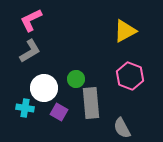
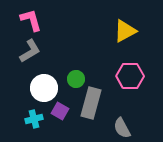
pink L-shape: rotated 100 degrees clockwise
pink hexagon: rotated 20 degrees counterclockwise
gray rectangle: rotated 20 degrees clockwise
cyan cross: moved 9 px right, 11 px down; rotated 24 degrees counterclockwise
purple square: moved 1 px right, 1 px up
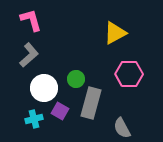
yellow triangle: moved 10 px left, 2 px down
gray L-shape: moved 1 px left, 4 px down; rotated 10 degrees counterclockwise
pink hexagon: moved 1 px left, 2 px up
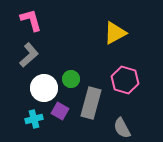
pink hexagon: moved 4 px left, 6 px down; rotated 16 degrees clockwise
green circle: moved 5 px left
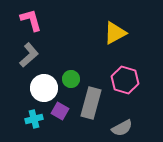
gray semicircle: rotated 90 degrees counterclockwise
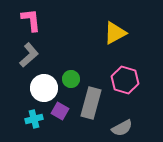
pink L-shape: rotated 10 degrees clockwise
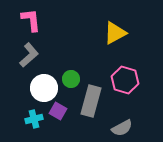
gray rectangle: moved 2 px up
purple square: moved 2 px left
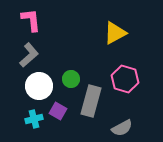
pink hexagon: moved 1 px up
white circle: moved 5 px left, 2 px up
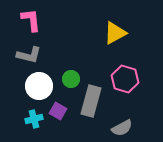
gray L-shape: rotated 55 degrees clockwise
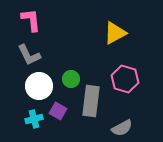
gray L-shape: rotated 50 degrees clockwise
gray rectangle: rotated 8 degrees counterclockwise
